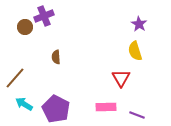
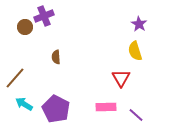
purple line: moved 1 px left; rotated 21 degrees clockwise
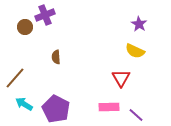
purple cross: moved 1 px right, 1 px up
yellow semicircle: rotated 48 degrees counterclockwise
pink rectangle: moved 3 px right
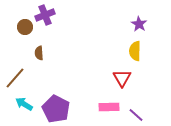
yellow semicircle: rotated 66 degrees clockwise
brown semicircle: moved 17 px left, 4 px up
red triangle: moved 1 px right
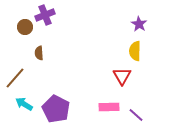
red triangle: moved 2 px up
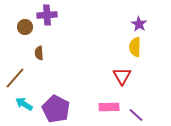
purple cross: moved 2 px right; rotated 18 degrees clockwise
yellow semicircle: moved 4 px up
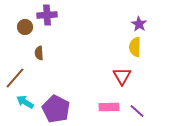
cyan arrow: moved 1 px right, 2 px up
purple line: moved 1 px right, 4 px up
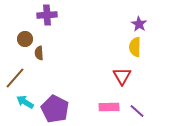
brown circle: moved 12 px down
purple pentagon: moved 1 px left
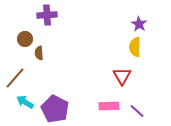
pink rectangle: moved 1 px up
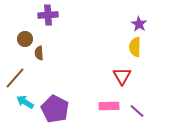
purple cross: moved 1 px right
